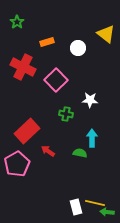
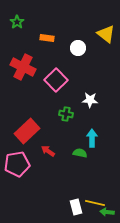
orange rectangle: moved 4 px up; rotated 24 degrees clockwise
pink pentagon: rotated 20 degrees clockwise
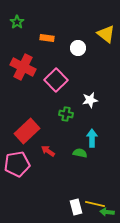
white star: rotated 14 degrees counterclockwise
yellow line: moved 1 px down
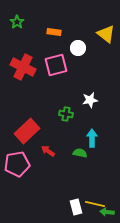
orange rectangle: moved 7 px right, 6 px up
pink square: moved 15 px up; rotated 30 degrees clockwise
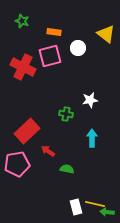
green star: moved 5 px right, 1 px up; rotated 16 degrees counterclockwise
pink square: moved 6 px left, 9 px up
green semicircle: moved 13 px left, 16 px down
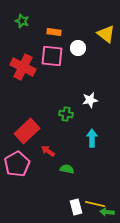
pink square: moved 2 px right; rotated 20 degrees clockwise
pink pentagon: rotated 20 degrees counterclockwise
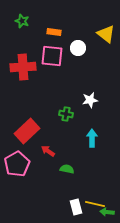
red cross: rotated 30 degrees counterclockwise
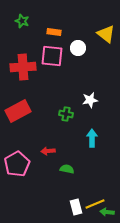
red rectangle: moved 9 px left, 20 px up; rotated 15 degrees clockwise
red arrow: rotated 40 degrees counterclockwise
yellow line: rotated 36 degrees counterclockwise
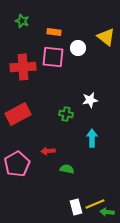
yellow triangle: moved 3 px down
pink square: moved 1 px right, 1 px down
red rectangle: moved 3 px down
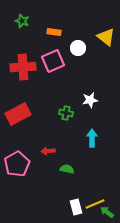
pink square: moved 4 px down; rotated 30 degrees counterclockwise
green cross: moved 1 px up
green arrow: rotated 32 degrees clockwise
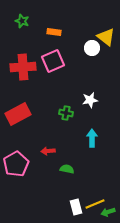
white circle: moved 14 px right
pink pentagon: moved 1 px left
green arrow: moved 1 px right; rotated 56 degrees counterclockwise
